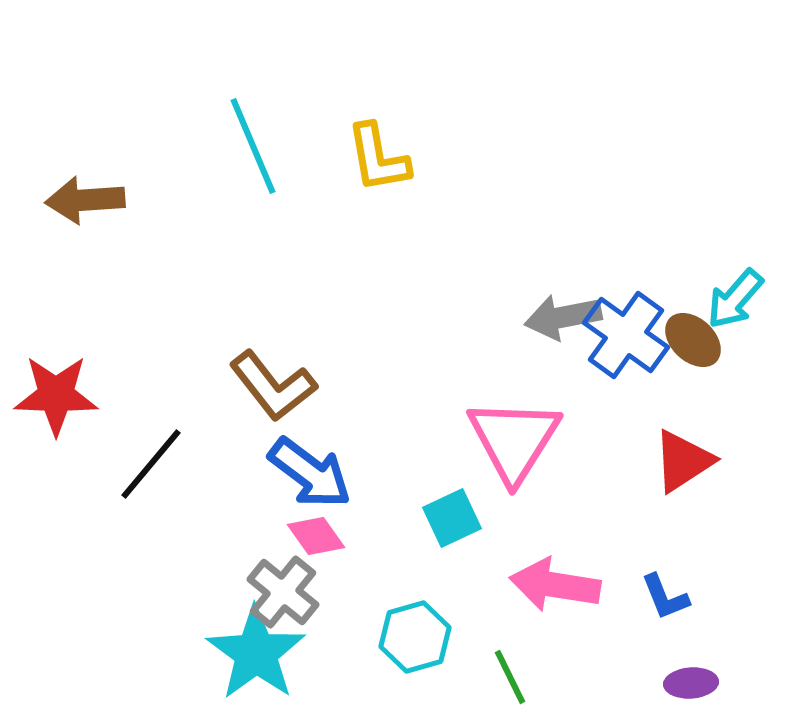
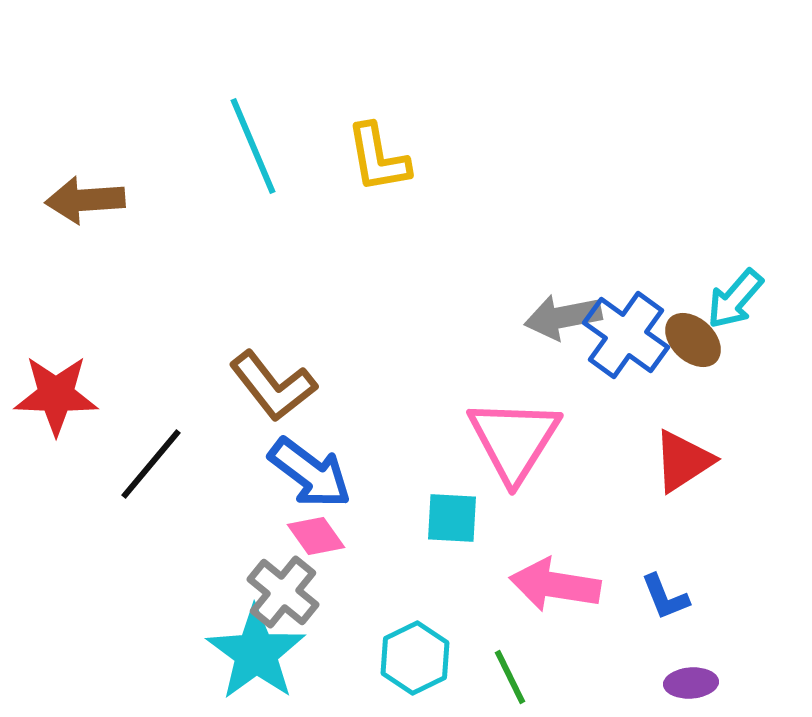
cyan square: rotated 28 degrees clockwise
cyan hexagon: moved 21 px down; rotated 10 degrees counterclockwise
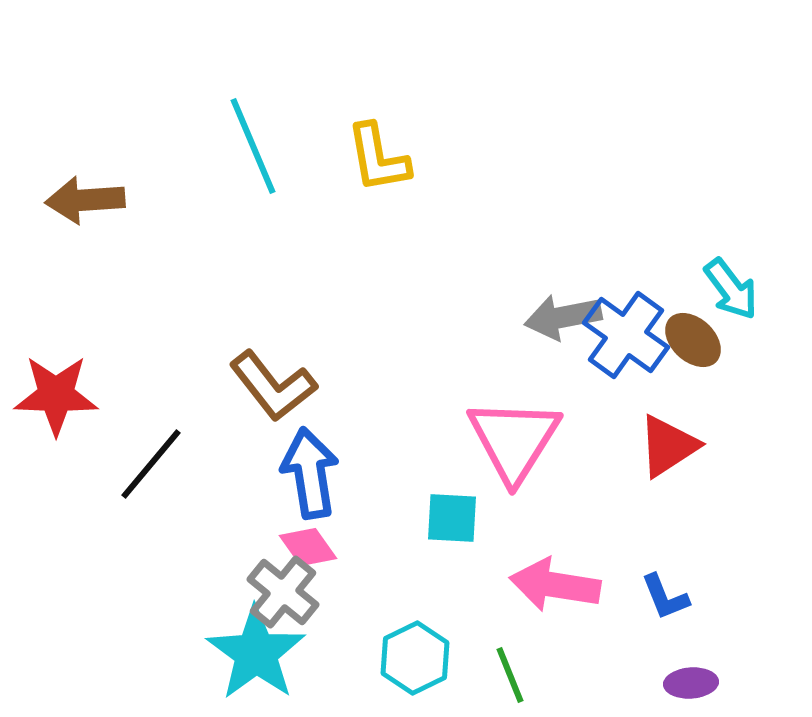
cyan arrow: moved 4 px left, 10 px up; rotated 78 degrees counterclockwise
red triangle: moved 15 px left, 15 px up
blue arrow: rotated 136 degrees counterclockwise
pink diamond: moved 8 px left, 11 px down
green line: moved 2 px up; rotated 4 degrees clockwise
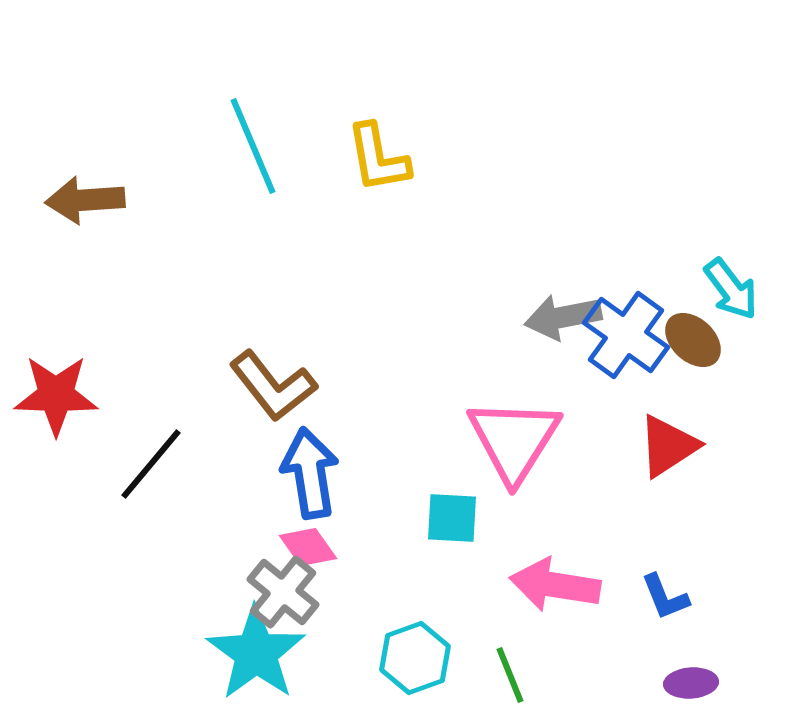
cyan hexagon: rotated 6 degrees clockwise
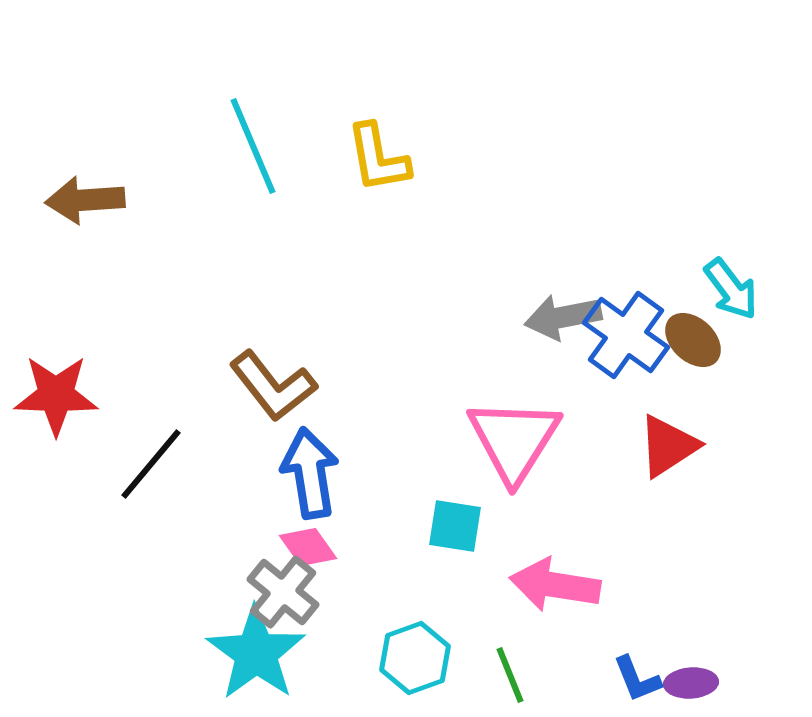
cyan square: moved 3 px right, 8 px down; rotated 6 degrees clockwise
blue L-shape: moved 28 px left, 82 px down
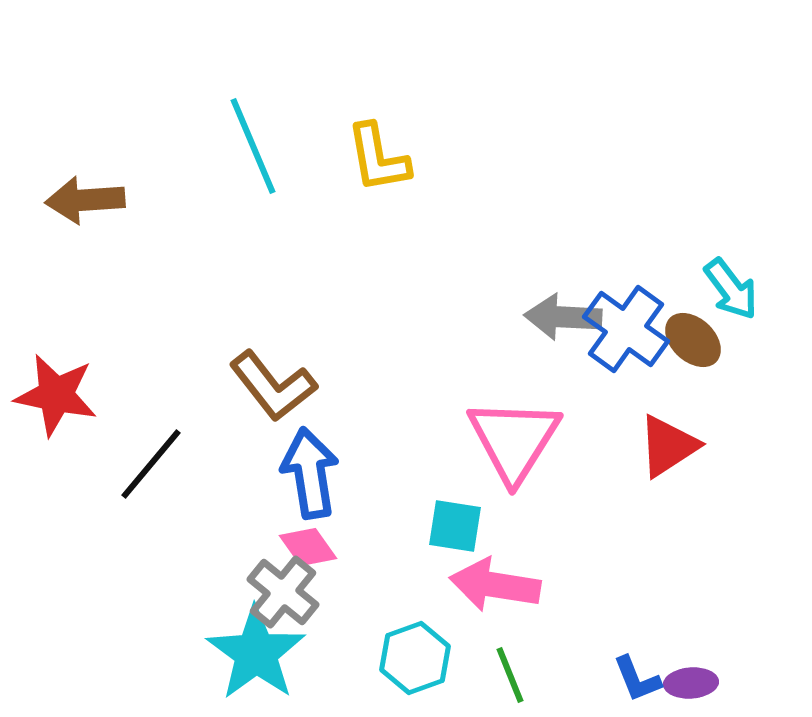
gray arrow: rotated 14 degrees clockwise
blue cross: moved 6 px up
red star: rotated 10 degrees clockwise
pink arrow: moved 60 px left
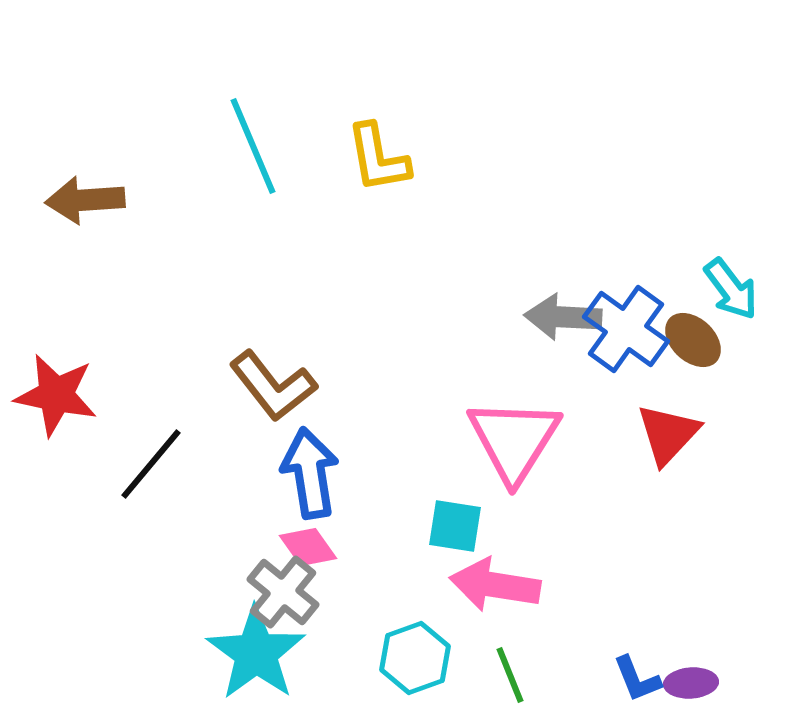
red triangle: moved 12 px up; rotated 14 degrees counterclockwise
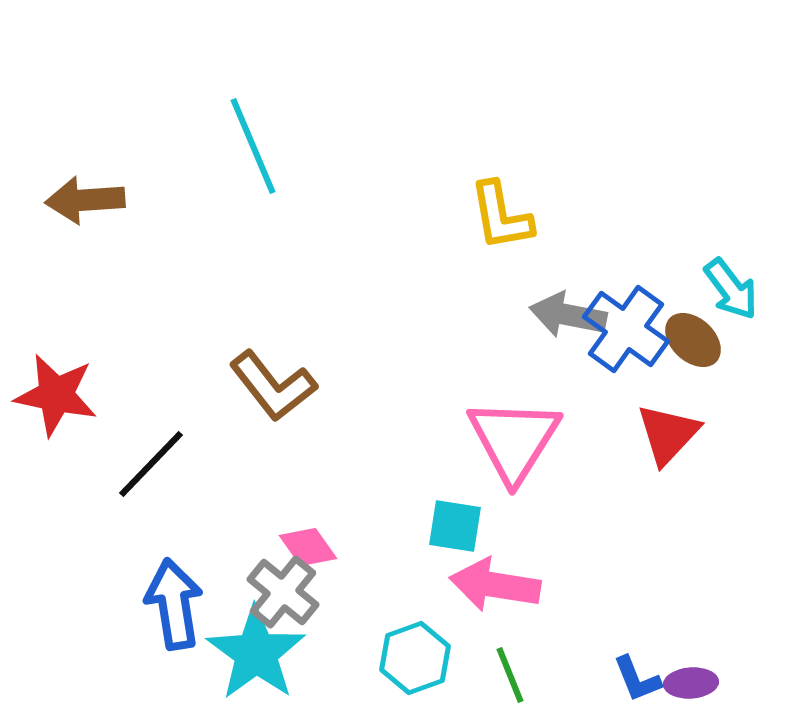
yellow L-shape: moved 123 px right, 58 px down
gray arrow: moved 5 px right, 2 px up; rotated 8 degrees clockwise
black line: rotated 4 degrees clockwise
blue arrow: moved 136 px left, 131 px down
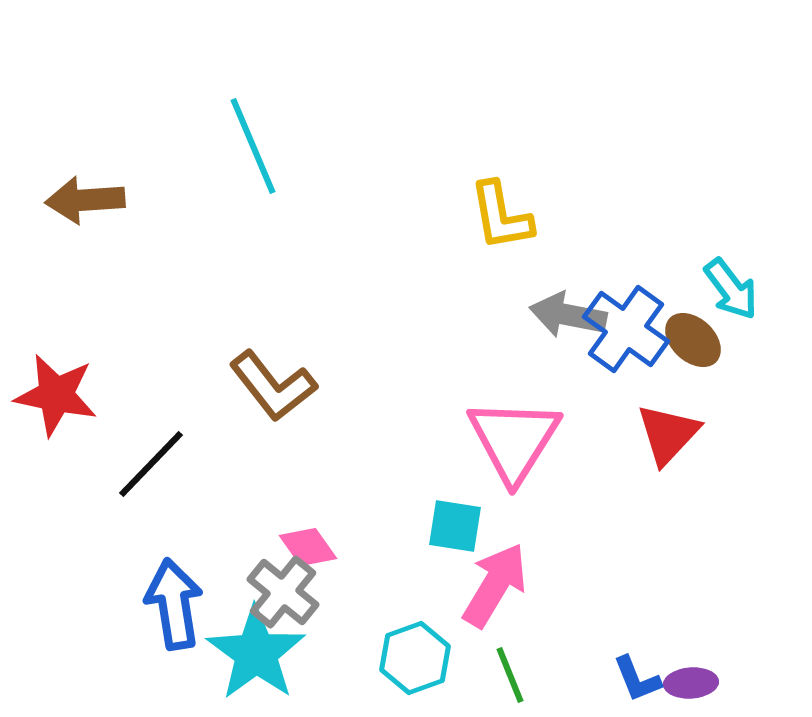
pink arrow: rotated 112 degrees clockwise
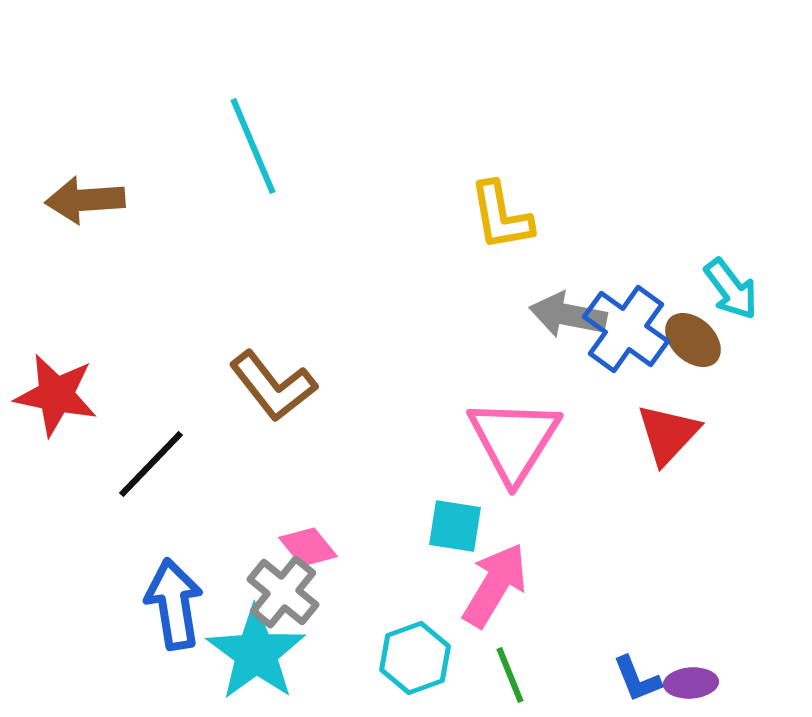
pink diamond: rotated 4 degrees counterclockwise
